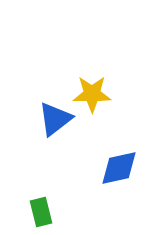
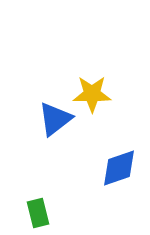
blue diamond: rotated 6 degrees counterclockwise
green rectangle: moved 3 px left, 1 px down
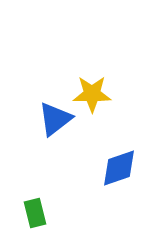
green rectangle: moved 3 px left
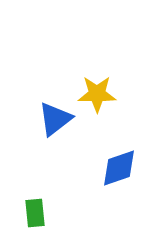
yellow star: moved 5 px right
green rectangle: rotated 8 degrees clockwise
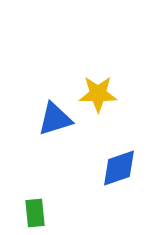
yellow star: moved 1 px right
blue triangle: rotated 21 degrees clockwise
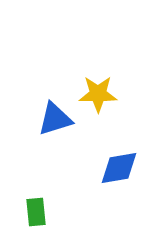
blue diamond: rotated 9 degrees clockwise
green rectangle: moved 1 px right, 1 px up
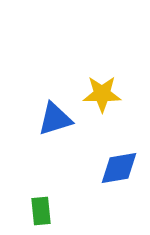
yellow star: moved 4 px right
green rectangle: moved 5 px right, 1 px up
